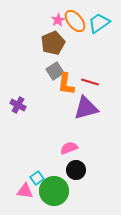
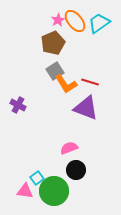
orange L-shape: rotated 40 degrees counterclockwise
purple triangle: rotated 36 degrees clockwise
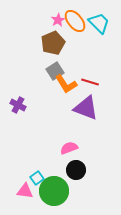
cyan trapezoid: rotated 80 degrees clockwise
